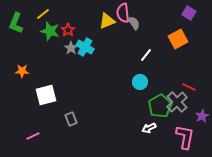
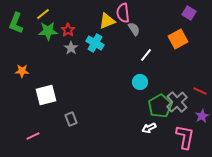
gray semicircle: moved 6 px down
green star: moved 2 px left; rotated 18 degrees counterclockwise
cyan cross: moved 10 px right, 4 px up
red line: moved 11 px right, 4 px down
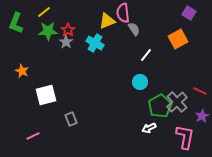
yellow line: moved 1 px right, 2 px up
gray star: moved 5 px left, 6 px up
orange star: rotated 24 degrees clockwise
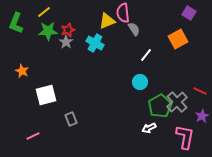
red star: rotated 16 degrees clockwise
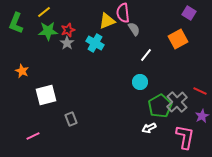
gray star: moved 1 px right, 1 px down
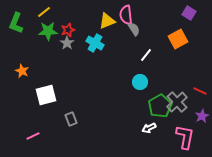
pink semicircle: moved 3 px right, 2 px down
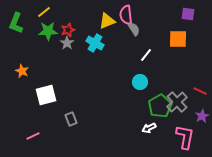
purple square: moved 1 px left, 1 px down; rotated 24 degrees counterclockwise
orange square: rotated 30 degrees clockwise
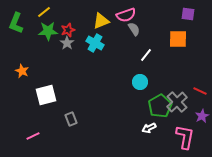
pink semicircle: rotated 102 degrees counterclockwise
yellow triangle: moved 6 px left
